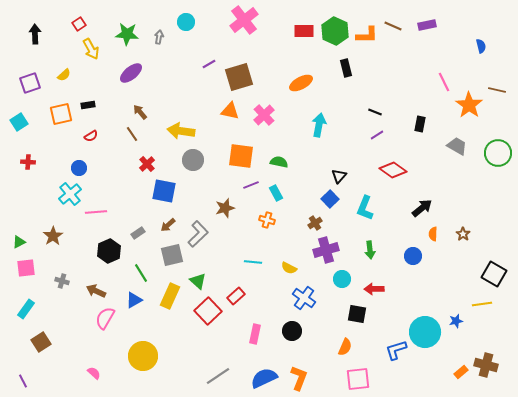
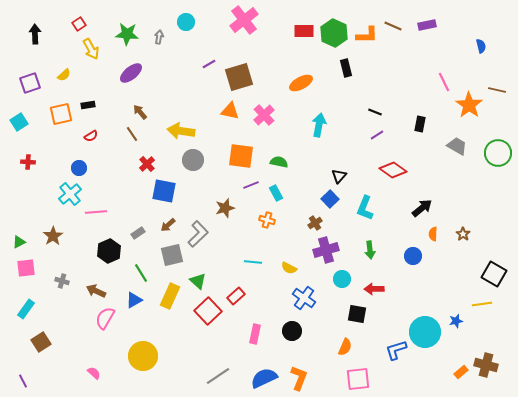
green hexagon at (335, 31): moved 1 px left, 2 px down
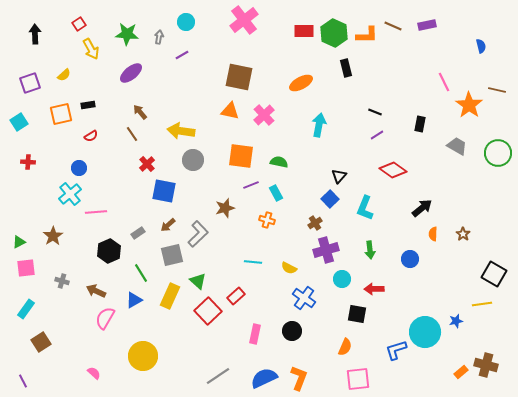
purple line at (209, 64): moved 27 px left, 9 px up
brown square at (239, 77): rotated 28 degrees clockwise
blue circle at (413, 256): moved 3 px left, 3 px down
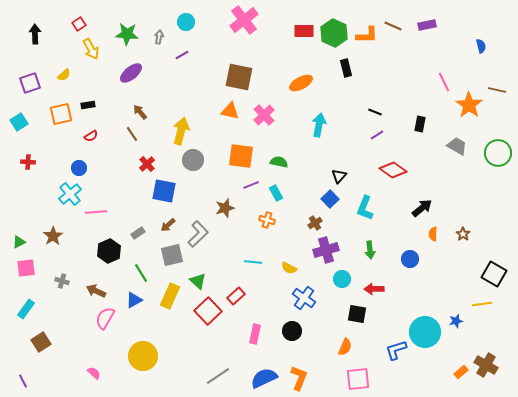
yellow arrow at (181, 131): rotated 96 degrees clockwise
brown cross at (486, 365): rotated 15 degrees clockwise
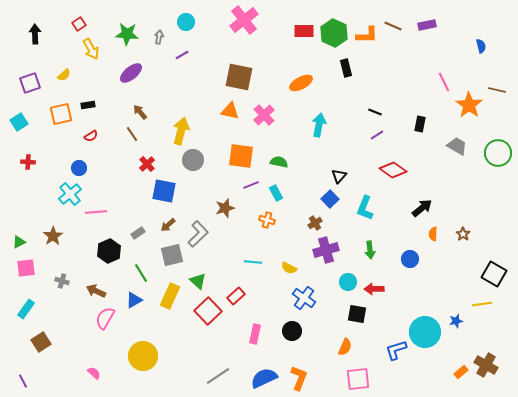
cyan circle at (342, 279): moved 6 px right, 3 px down
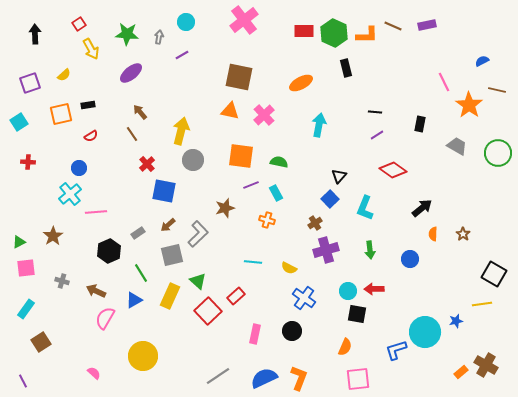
blue semicircle at (481, 46): moved 1 px right, 15 px down; rotated 104 degrees counterclockwise
black line at (375, 112): rotated 16 degrees counterclockwise
cyan circle at (348, 282): moved 9 px down
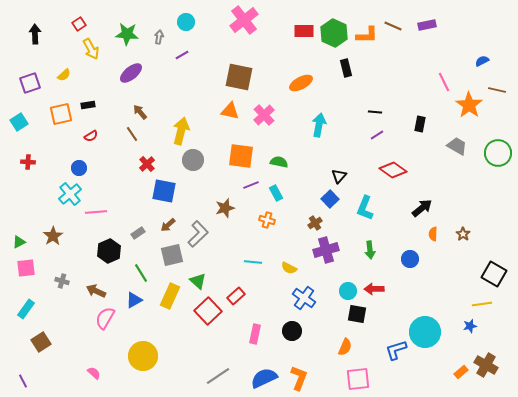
blue star at (456, 321): moved 14 px right, 5 px down
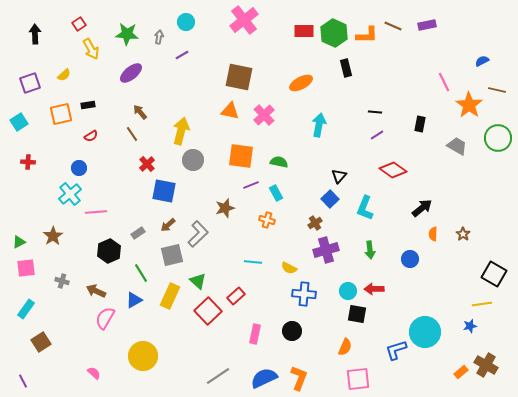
green circle at (498, 153): moved 15 px up
blue cross at (304, 298): moved 4 px up; rotated 30 degrees counterclockwise
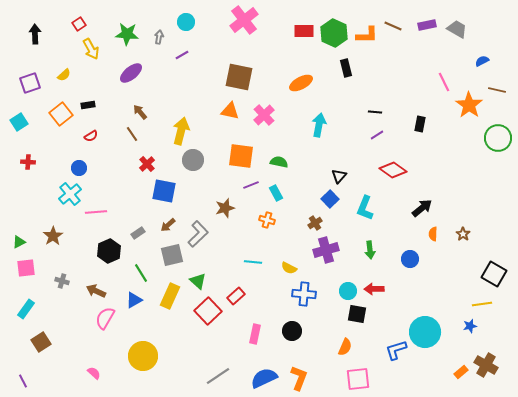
orange square at (61, 114): rotated 25 degrees counterclockwise
gray trapezoid at (457, 146): moved 117 px up
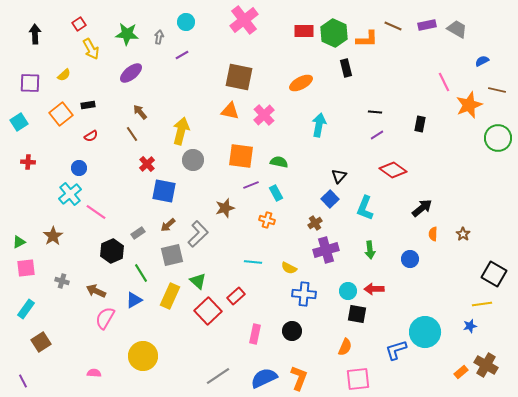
orange L-shape at (367, 35): moved 4 px down
purple square at (30, 83): rotated 20 degrees clockwise
orange star at (469, 105): rotated 16 degrees clockwise
pink line at (96, 212): rotated 40 degrees clockwise
black hexagon at (109, 251): moved 3 px right
pink semicircle at (94, 373): rotated 40 degrees counterclockwise
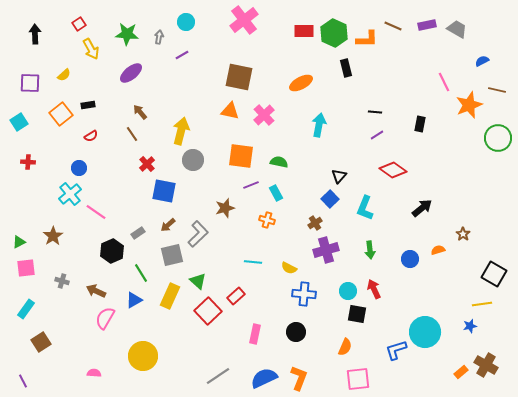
orange semicircle at (433, 234): moved 5 px right, 16 px down; rotated 72 degrees clockwise
red arrow at (374, 289): rotated 66 degrees clockwise
black circle at (292, 331): moved 4 px right, 1 px down
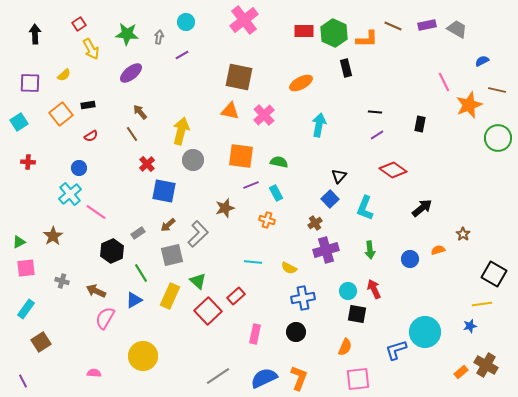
blue cross at (304, 294): moved 1 px left, 4 px down; rotated 15 degrees counterclockwise
